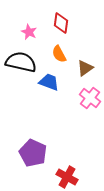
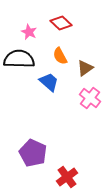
red diamond: rotated 55 degrees counterclockwise
orange semicircle: moved 1 px right, 2 px down
black semicircle: moved 2 px left, 3 px up; rotated 12 degrees counterclockwise
blue trapezoid: rotated 20 degrees clockwise
red cross: rotated 25 degrees clockwise
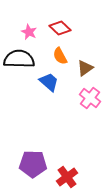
red diamond: moved 1 px left, 5 px down
purple pentagon: moved 11 px down; rotated 24 degrees counterclockwise
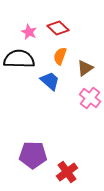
red diamond: moved 2 px left
orange semicircle: rotated 48 degrees clockwise
blue trapezoid: moved 1 px right, 1 px up
purple pentagon: moved 9 px up
red cross: moved 5 px up
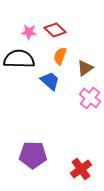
red diamond: moved 3 px left, 2 px down
pink star: rotated 21 degrees counterclockwise
red cross: moved 14 px right, 3 px up
